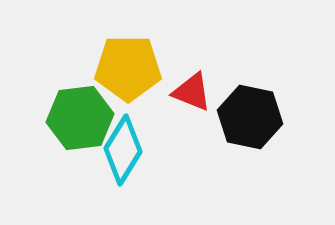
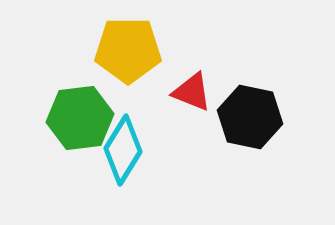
yellow pentagon: moved 18 px up
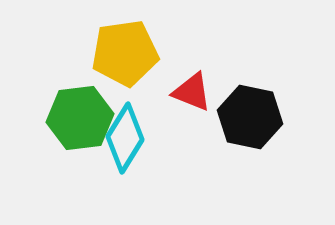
yellow pentagon: moved 3 px left, 3 px down; rotated 8 degrees counterclockwise
cyan diamond: moved 2 px right, 12 px up
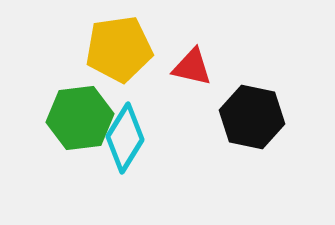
yellow pentagon: moved 6 px left, 4 px up
red triangle: moved 25 px up; rotated 9 degrees counterclockwise
black hexagon: moved 2 px right
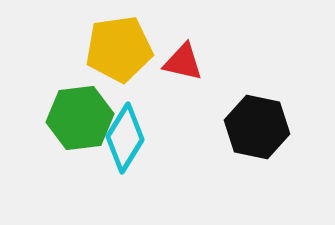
red triangle: moved 9 px left, 5 px up
black hexagon: moved 5 px right, 10 px down
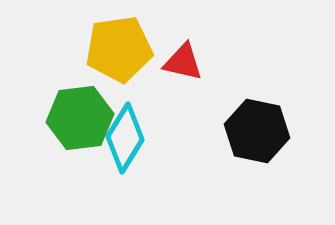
black hexagon: moved 4 px down
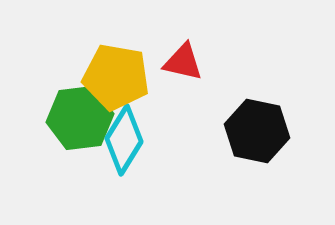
yellow pentagon: moved 3 px left, 28 px down; rotated 18 degrees clockwise
cyan diamond: moved 1 px left, 2 px down
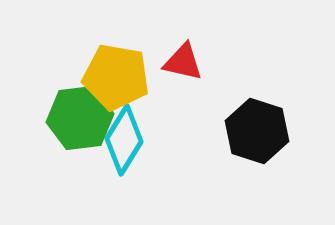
black hexagon: rotated 6 degrees clockwise
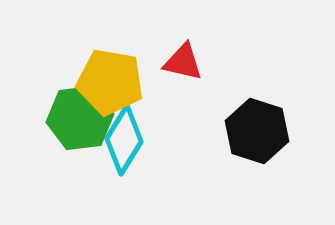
yellow pentagon: moved 6 px left, 5 px down
